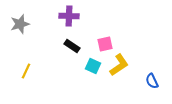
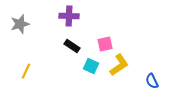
cyan square: moved 2 px left
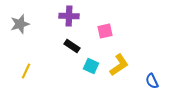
pink square: moved 13 px up
